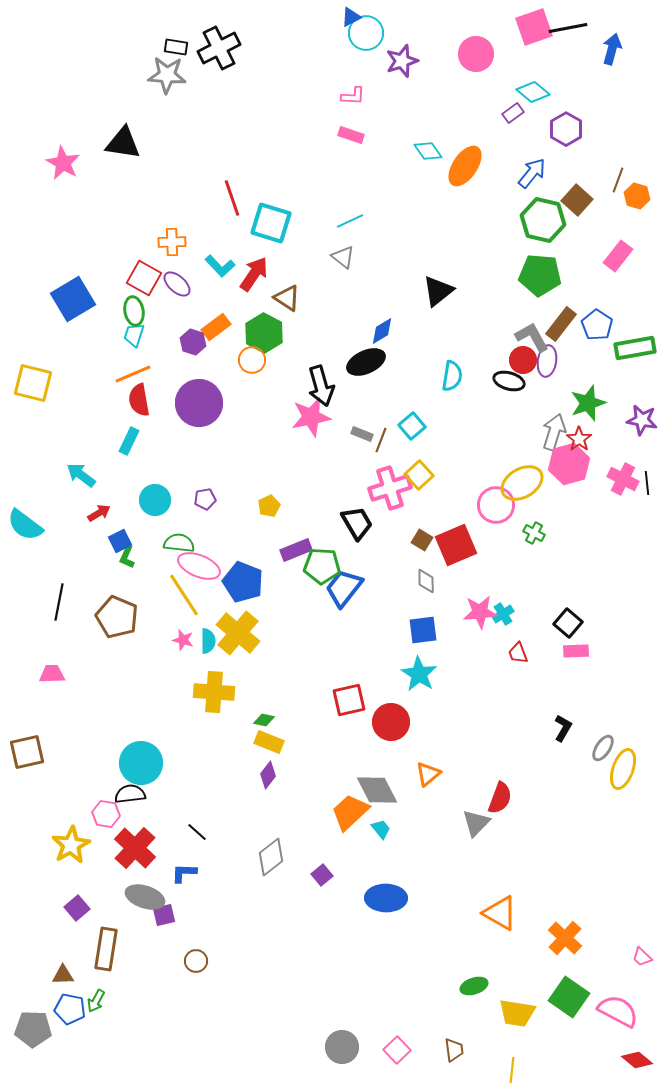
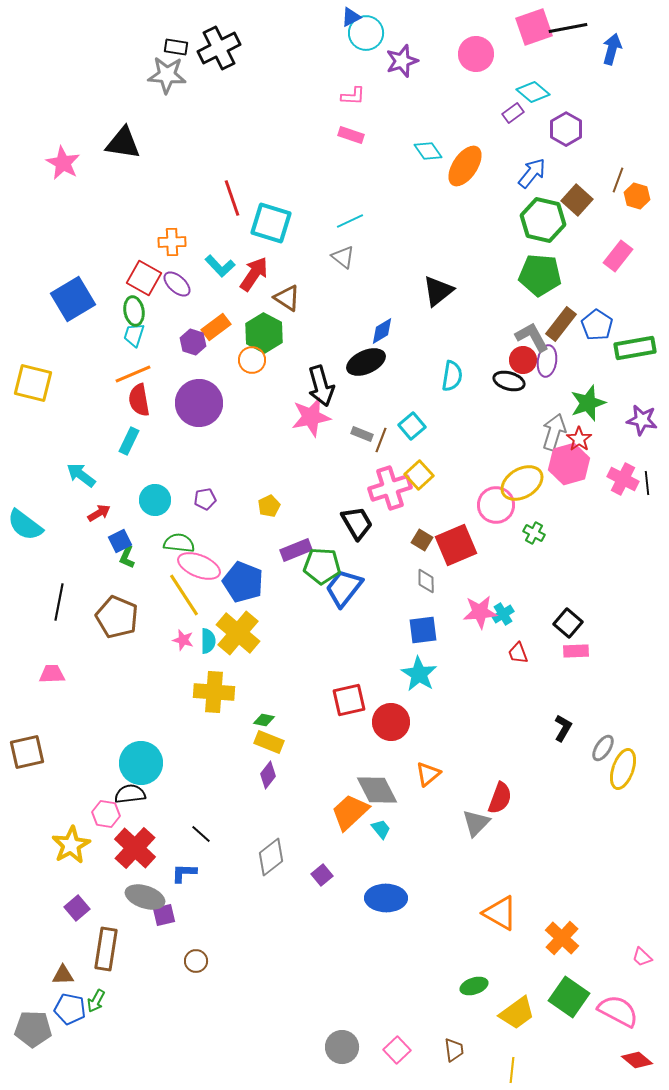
black line at (197, 832): moved 4 px right, 2 px down
orange cross at (565, 938): moved 3 px left
yellow trapezoid at (517, 1013): rotated 45 degrees counterclockwise
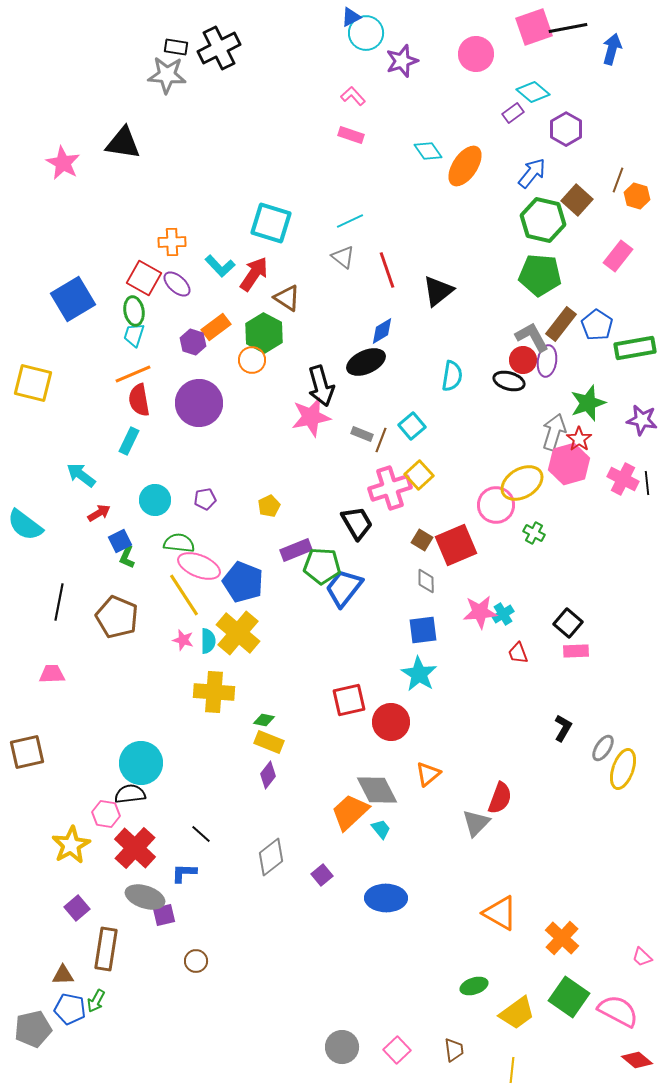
pink L-shape at (353, 96): rotated 135 degrees counterclockwise
red line at (232, 198): moved 155 px right, 72 px down
gray pentagon at (33, 1029): rotated 15 degrees counterclockwise
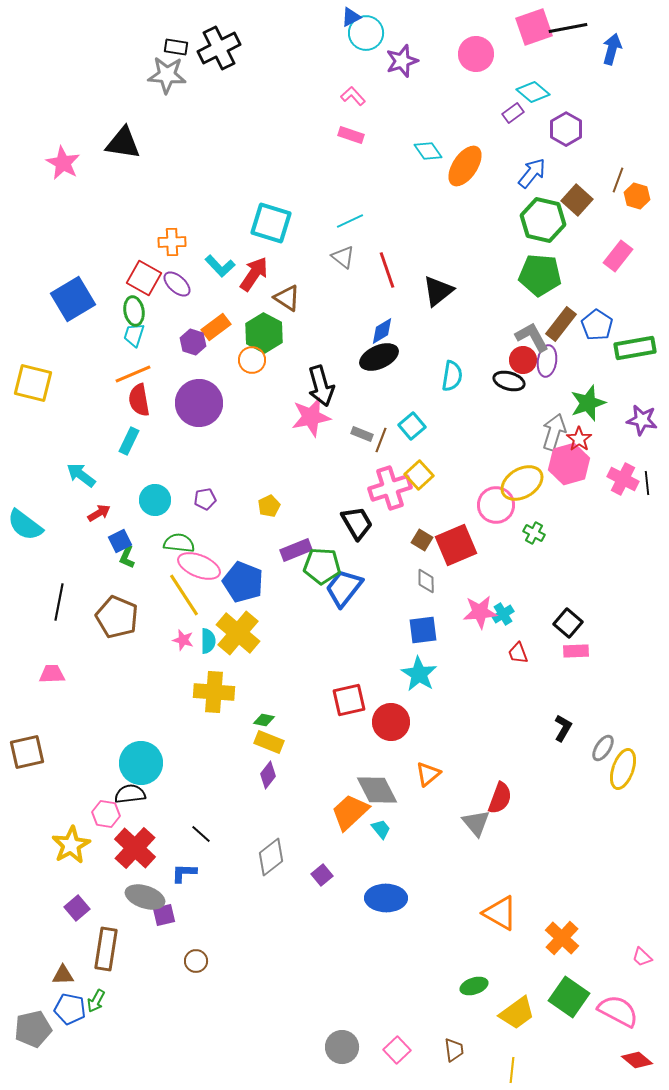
black ellipse at (366, 362): moved 13 px right, 5 px up
gray triangle at (476, 823): rotated 24 degrees counterclockwise
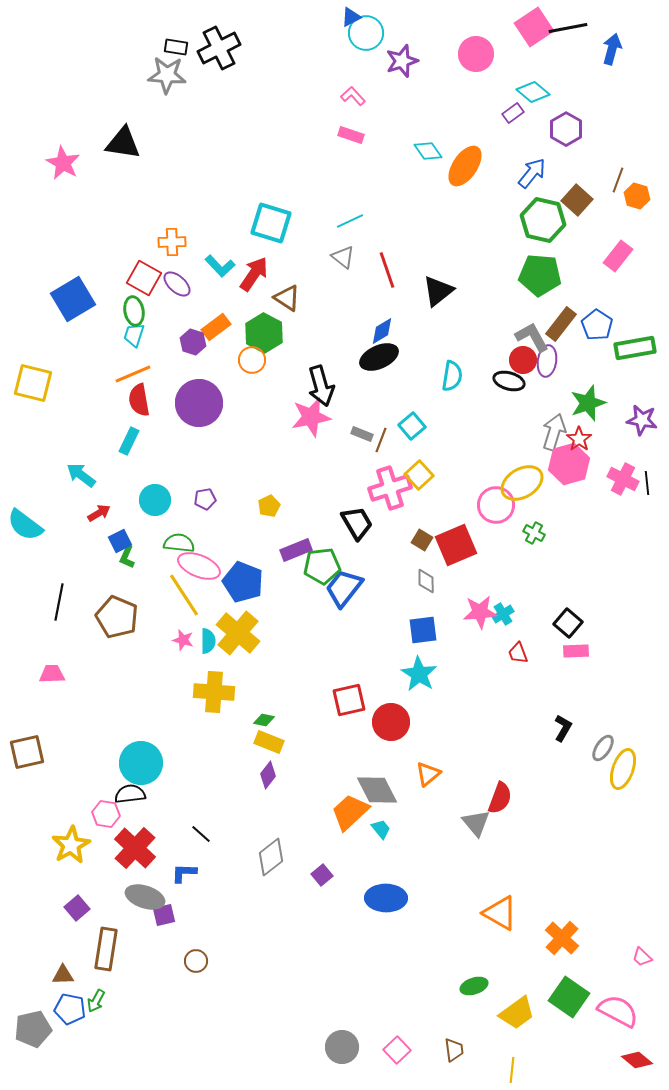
pink square at (534, 27): rotated 15 degrees counterclockwise
green pentagon at (322, 566): rotated 9 degrees counterclockwise
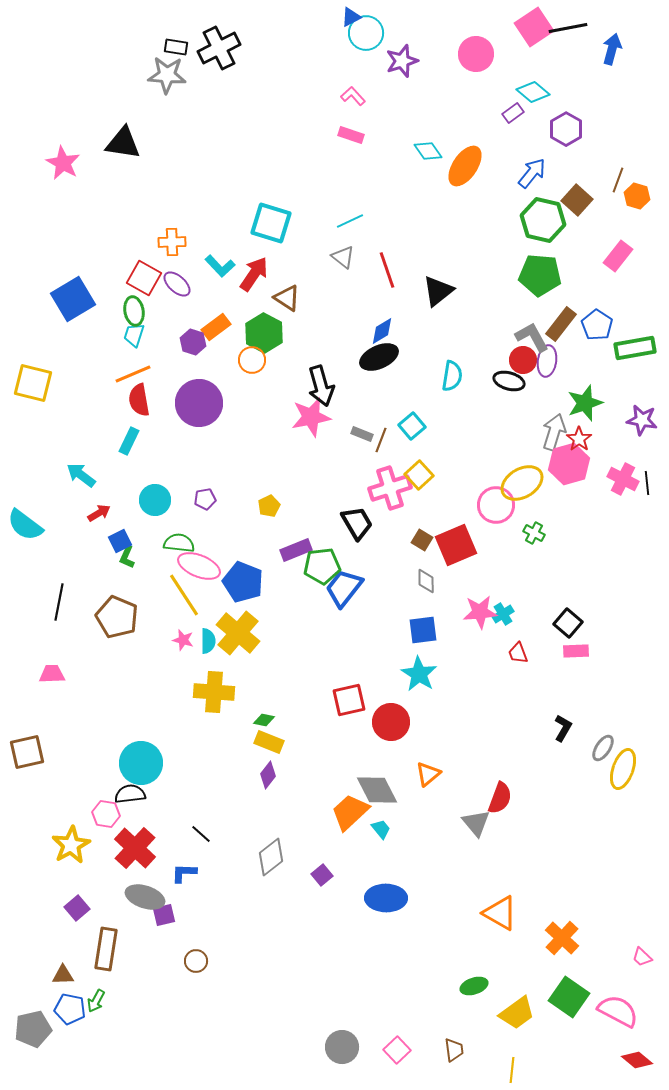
green star at (588, 403): moved 3 px left
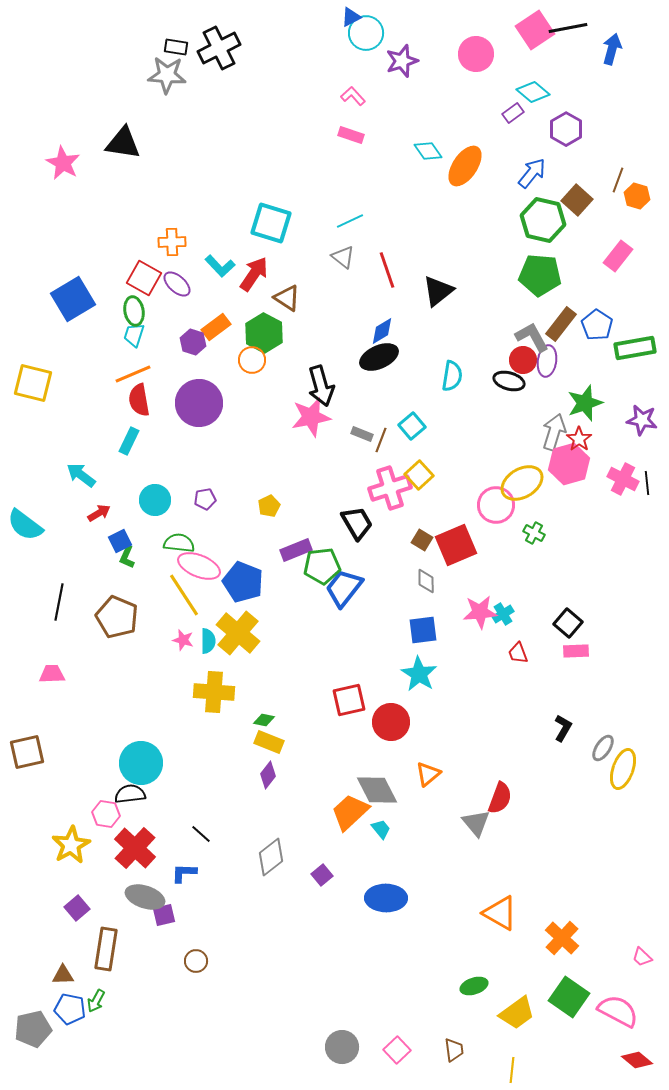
pink square at (534, 27): moved 1 px right, 3 px down
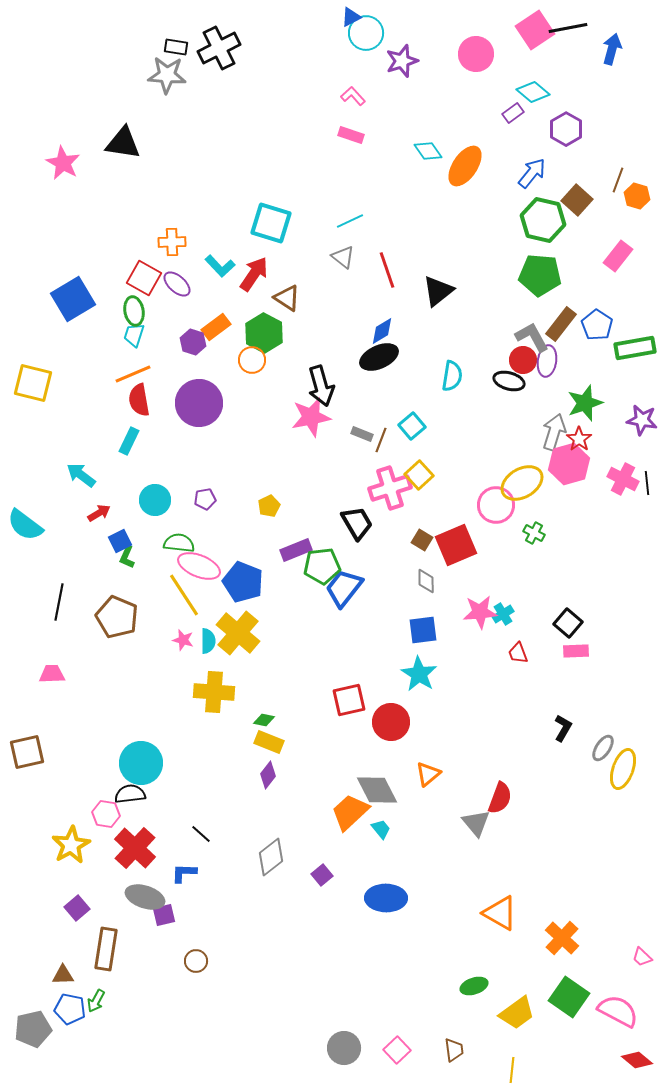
gray circle at (342, 1047): moved 2 px right, 1 px down
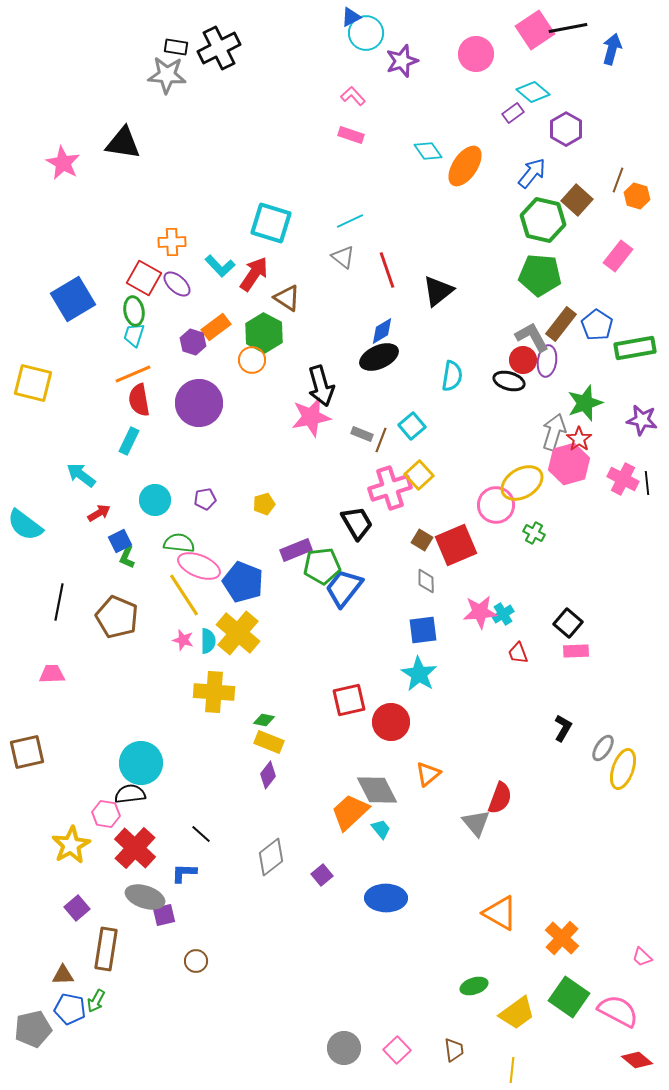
yellow pentagon at (269, 506): moved 5 px left, 2 px up; rotated 10 degrees clockwise
